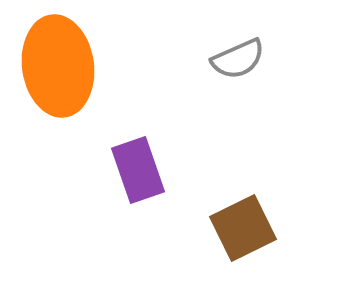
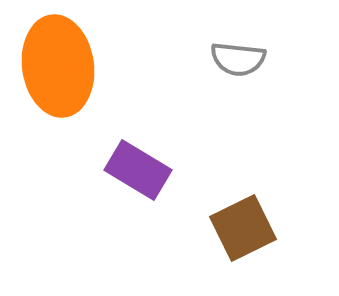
gray semicircle: rotated 30 degrees clockwise
purple rectangle: rotated 40 degrees counterclockwise
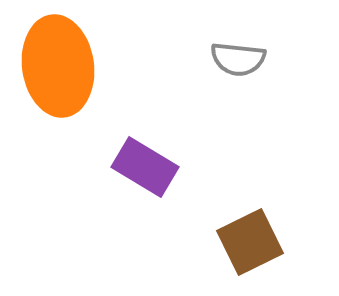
purple rectangle: moved 7 px right, 3 px up
brown square: moved 7 px right, 14 px down
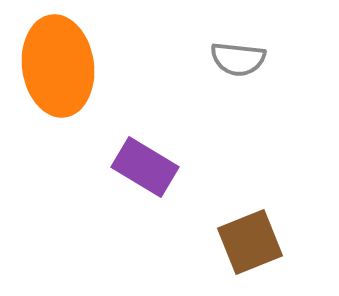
brown square: rotated 4 degrees clockwise
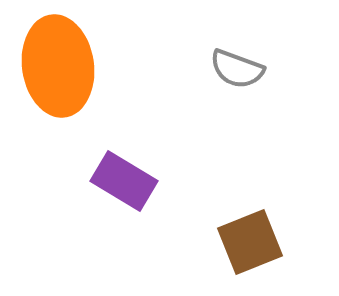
gray semicircle: moved 1 px left, 10 px down; rotated 14 degrees clockwise
purple rectangle: moved 21 px left, 14 px down
